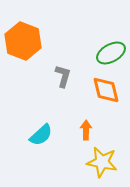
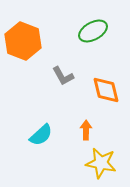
green ellipse: moved 18 px left, 22 px up
gray L-shape: rotated 135 degrees clockwise
yellow star: moved 1 px left, 1 px down
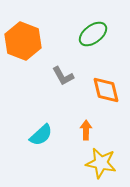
green ellipse: moved 3 px down; rotated 8 degrees counterclockwise
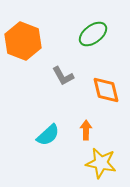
cyan semicircle: moved 7 px right
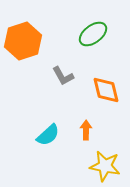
orange hexagon: rotated 21 degrees clockwise
yellow star: moved 4 px right, 3 px down
